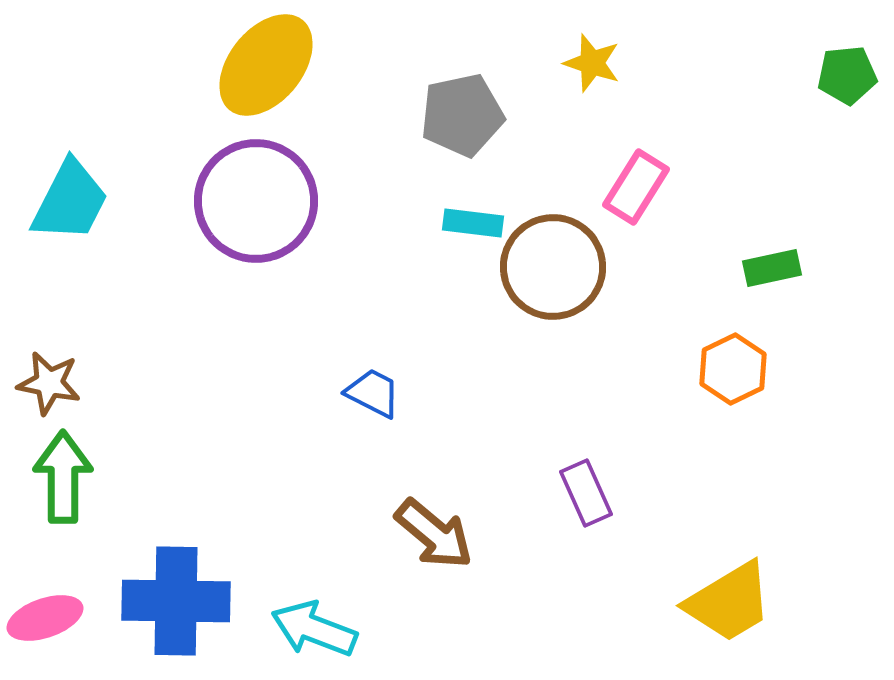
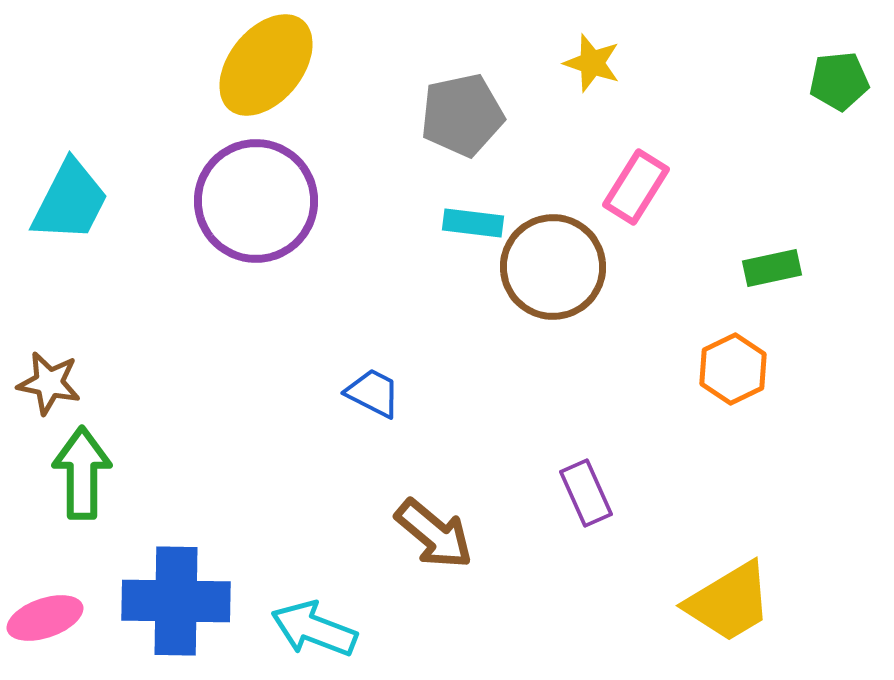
green pentagon: moved 8 px left, 6 px down
green arrow: moved 19 px right, 4 px up
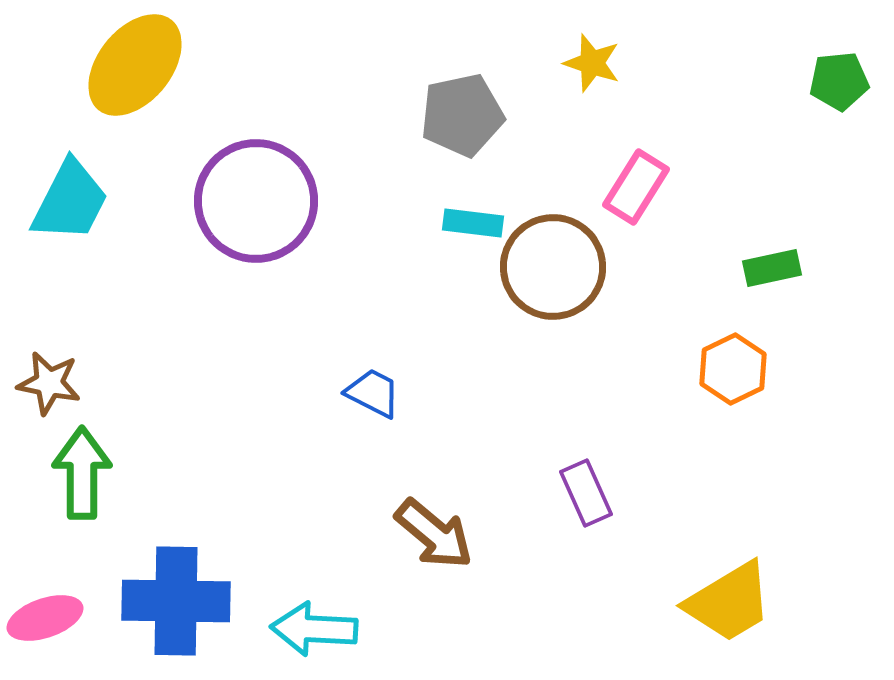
yellow ellipse: moved 131 px left
cyan arrow: rotated 18 degrees counterclockwise
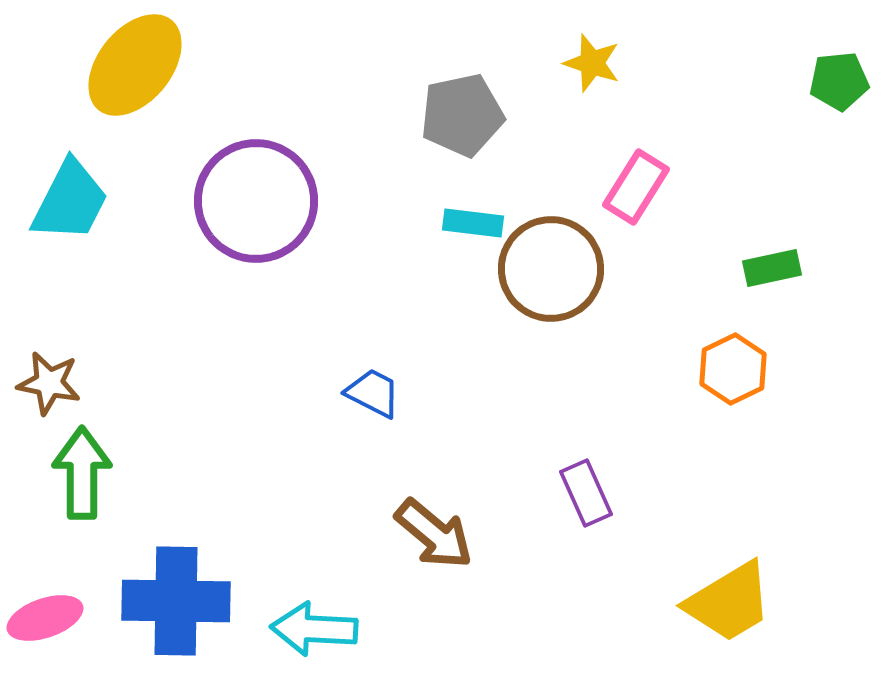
brown circle: moved 2 px left, 2 px down
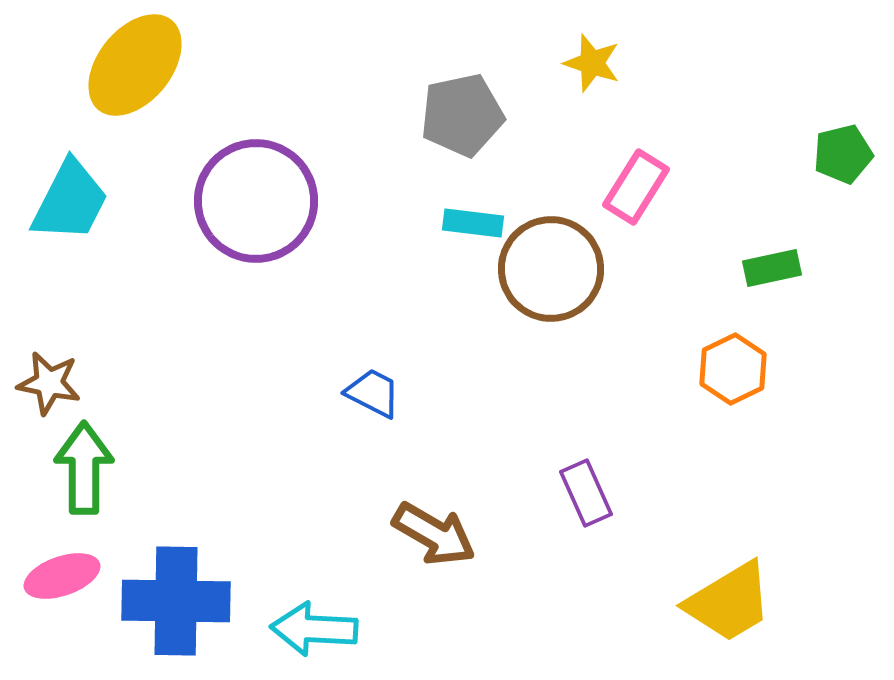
green pentagon: moved 4 px right, 73 px down; rotated 8 degrees counterclockwise
green arrow: moved 2 px right, 5 px up
brown arrow: rotated 10 degrees counterclockwise
pink ellipse: moved 17 px right, 42 px up
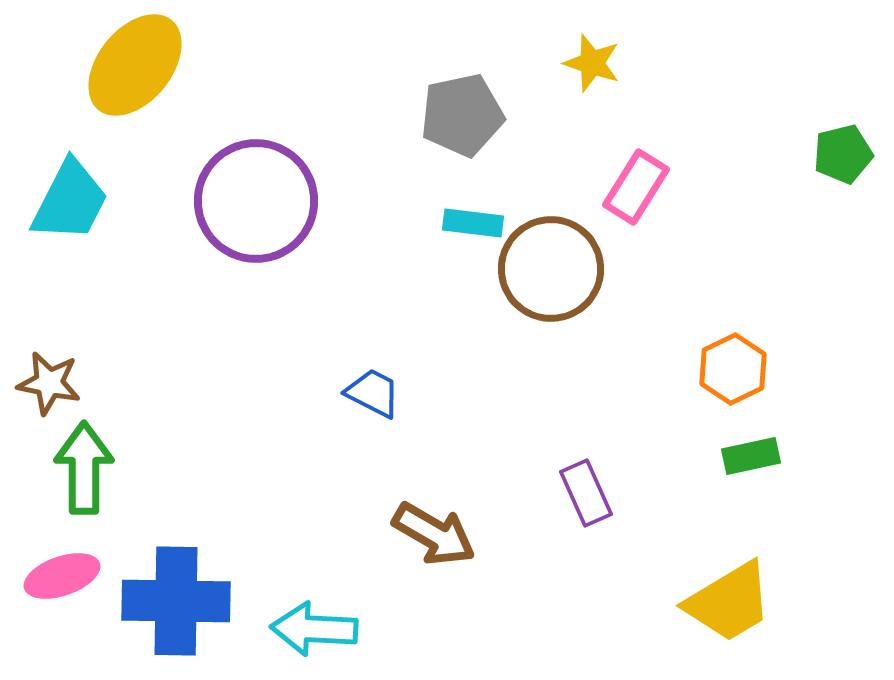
green rectangle: moved 21 px left, 188 px down
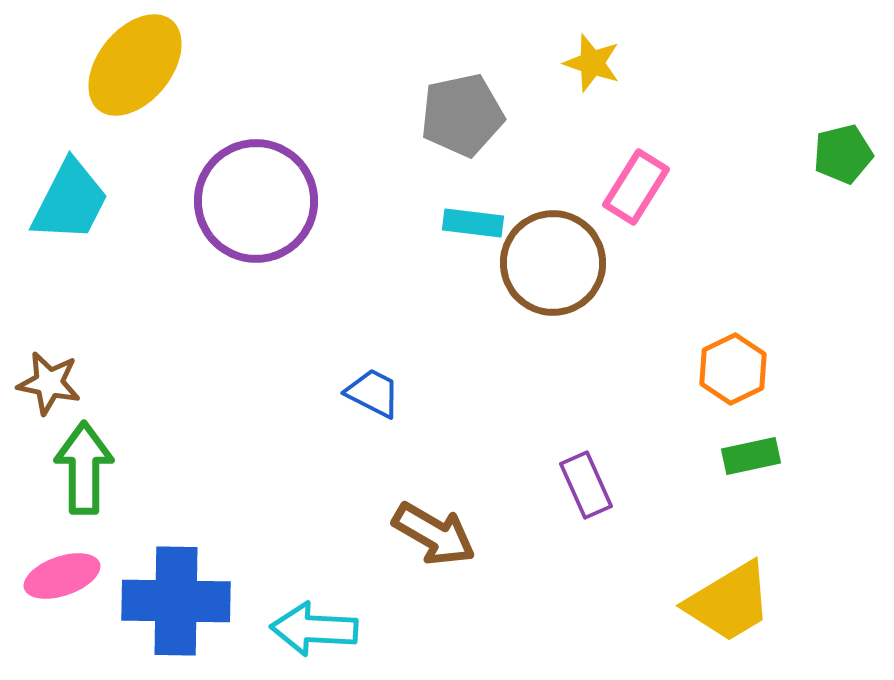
brown circle: moved 2 px right, 6 px up
purple rectangle: moved 8 px up
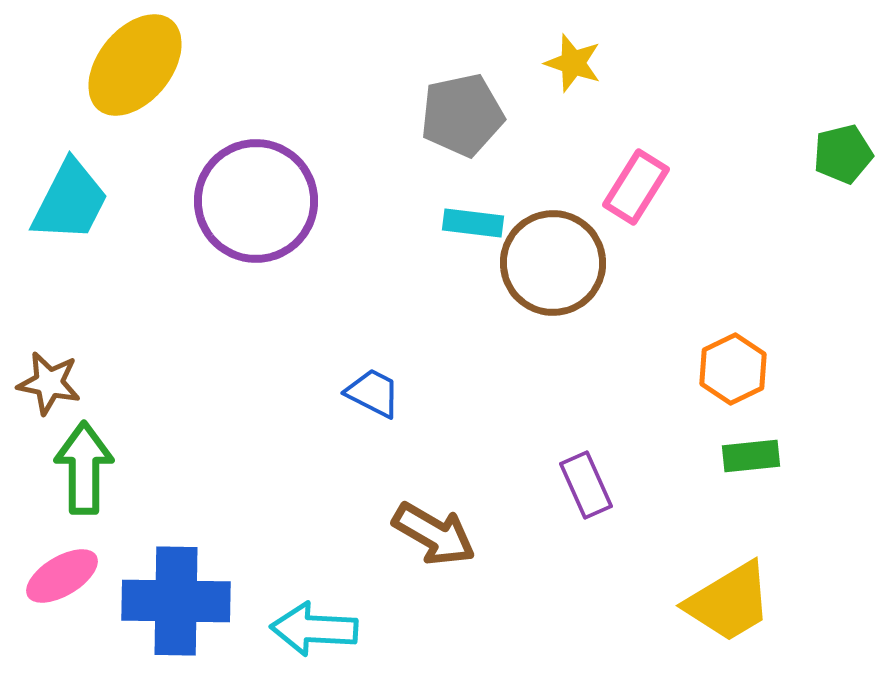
yellow star: moved 19 px left
green rectangle: rotated 6 degrees clockwise
pink ellipse: rotated 12 degrees counterclockwise
